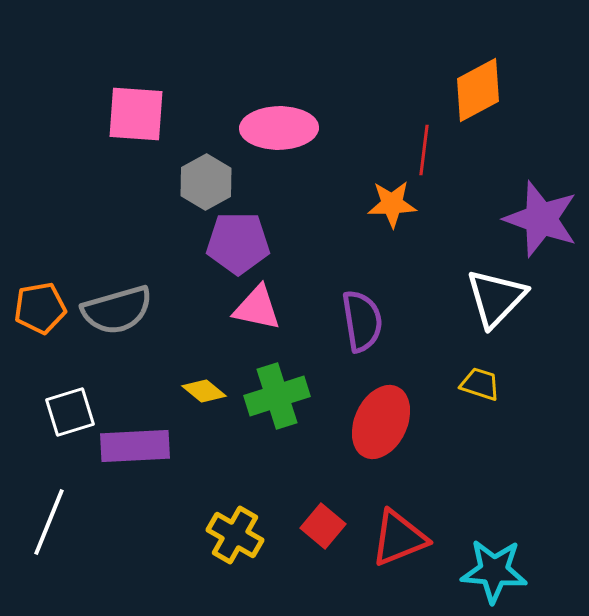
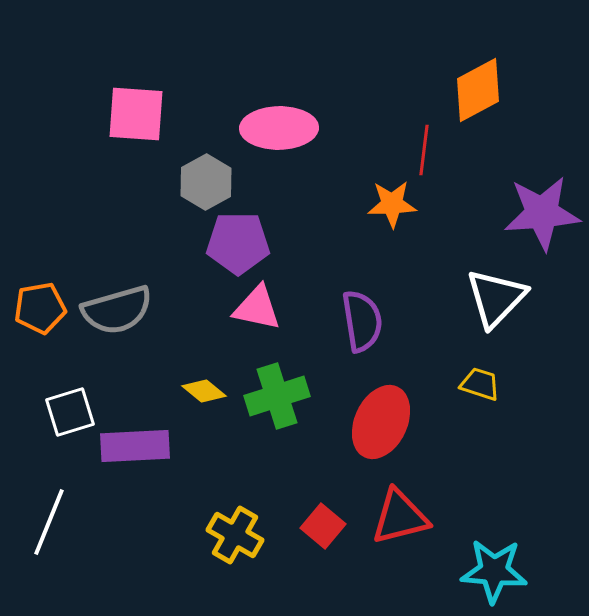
purple star: moved 1 px right, 6 px up; rotated 24 degrees counterclockwise
red triangle: moved 1 px right, 21 px up; rotated 8 degrees clockwise
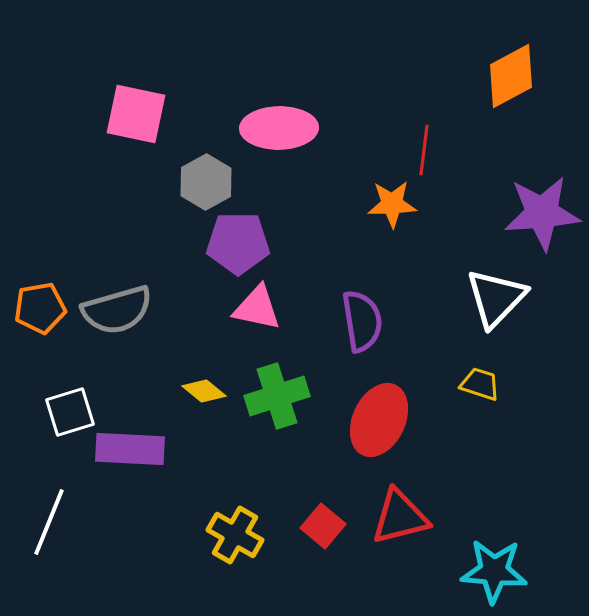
orange diamond: moved 33 px right, 14 px up
pink square: rotated 8 degrees clockwise
red ellipse: moved 2 px left, 2 px up
purple rectangle: moved 5 px left, 3 px down; rotated 6 degrees clockwise
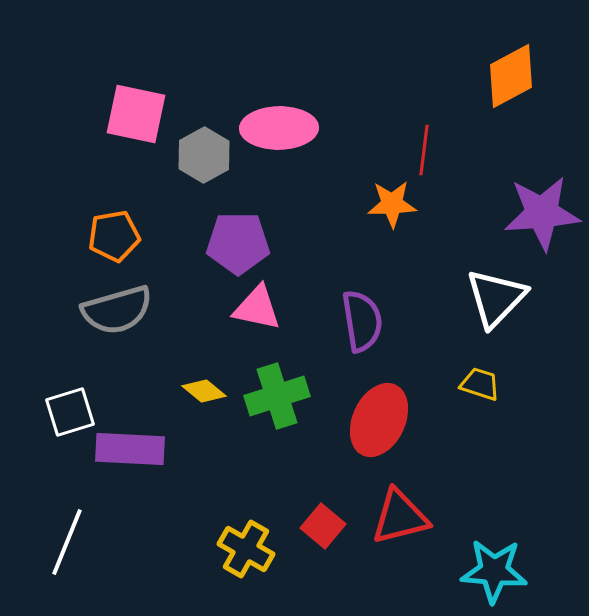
gray hexagon: moved 2 px left, 27 px up
orange pentagon: moved 74 px right, 72 px up
white line: moved 18 px right, 20 px down
yellow cross: moved 11 px right, 14 px down
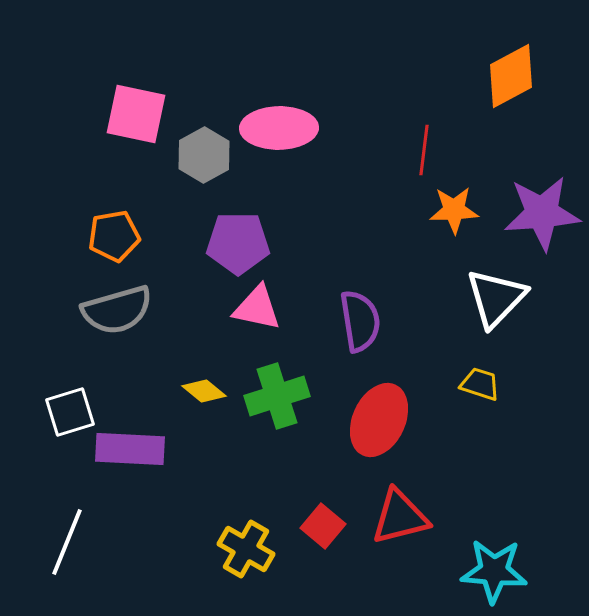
orange star: moved 62 px right, 6 px down
purple semicircle: moved 2 px left
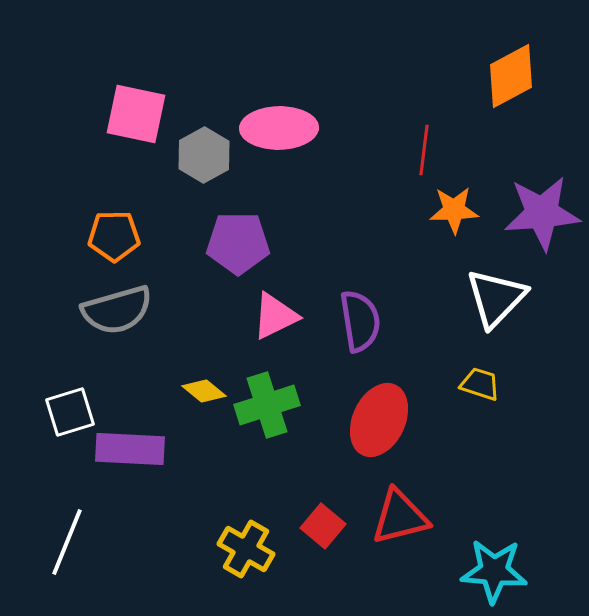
orange pentagon: rotated 9 degrees clockwise
pink triangle: moved 18 px right, 8 px down; rotated 38 degrees counterclockwise
green cross: moved 10 px left, 9 px down
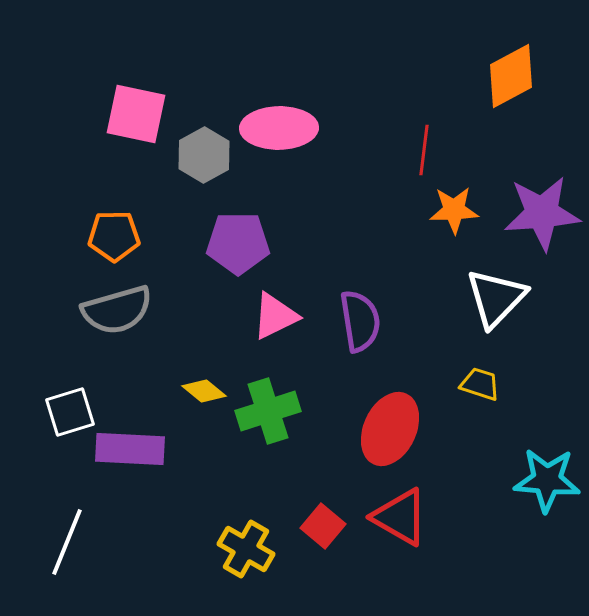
green cross: moved 1 px right, 6 px down
red ellipse: moved 11 px right, 9 px down
red triangle: rotated 44 degrees clockwise
cyan star: moved 53 px right, 91 px up
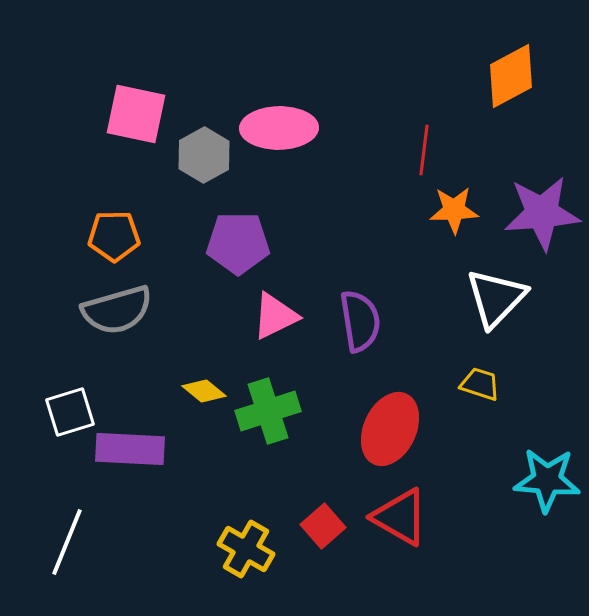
red square: rotated 9 degrees clockwise
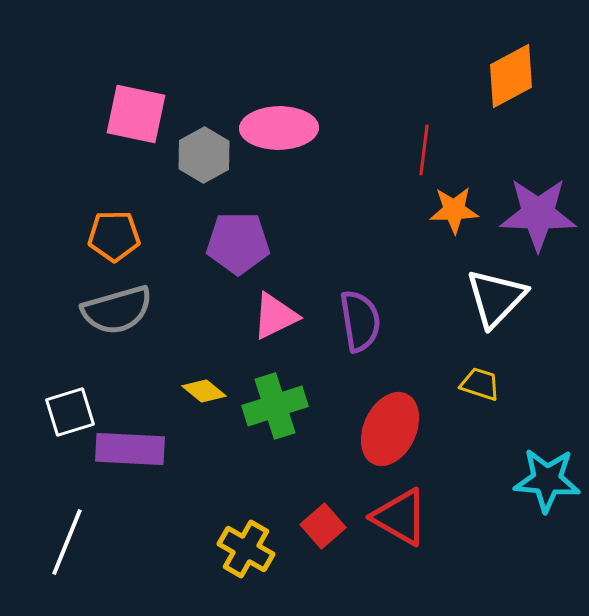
purple star: moved 4 px left, 1 px down; rotated 6 degrees clockwise
green cross: moved 7 px right, 5 px up
